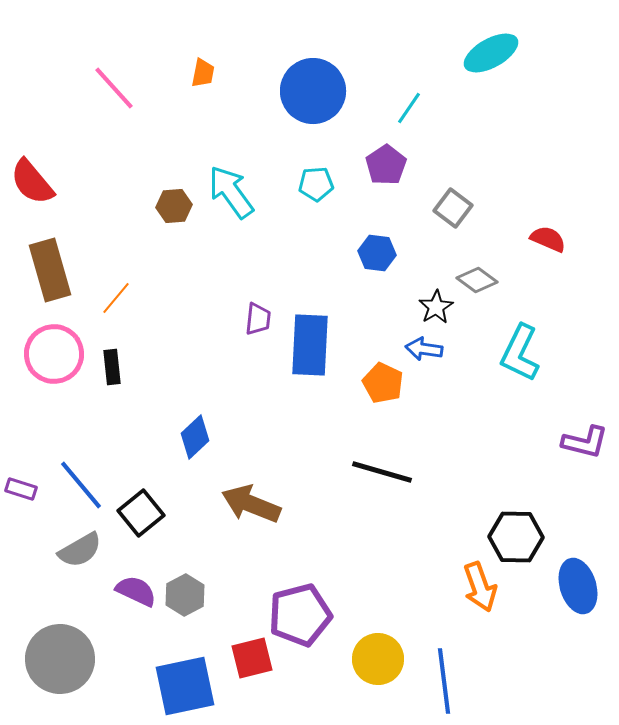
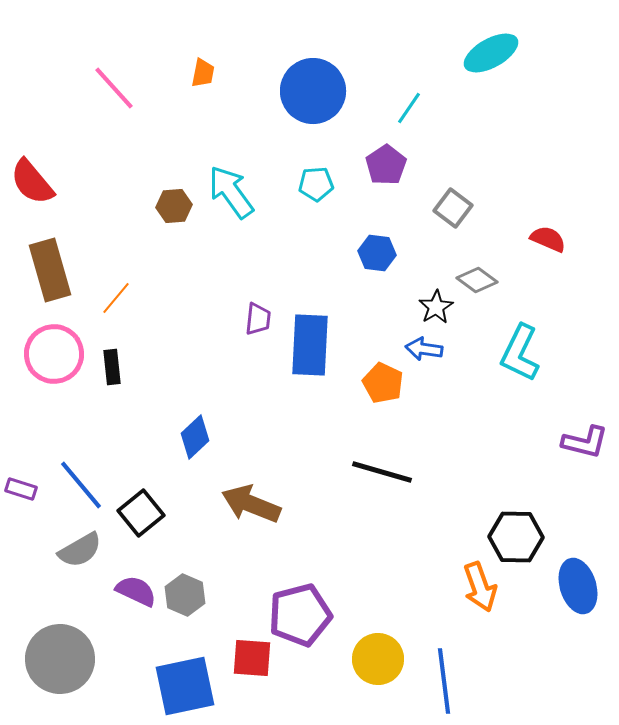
gray hexagon at (185, 595): rotated 9 degrees counterclockwise
red square at (252, 658): rotated 18 degrees clockwise
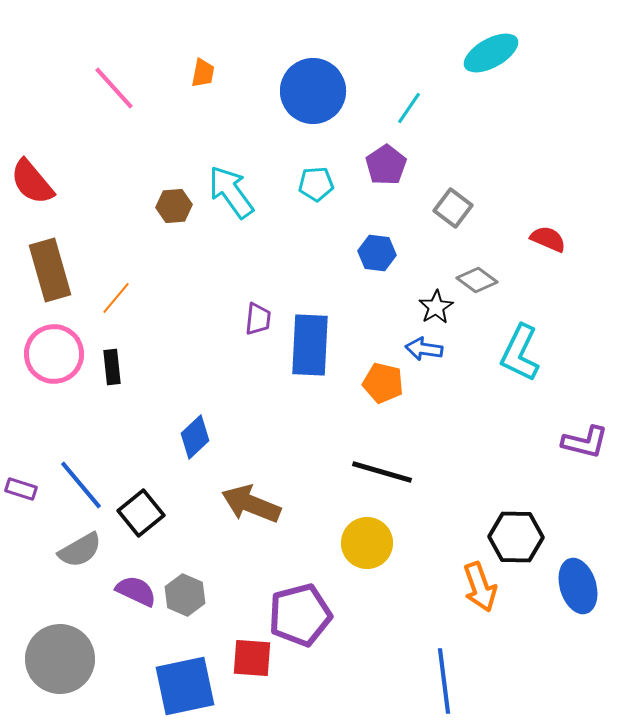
orange pentagon at (383, 383): rotated 12 degrees counterclockwise
yellow circle at (378, 659): moved 11 px left, 116 px up
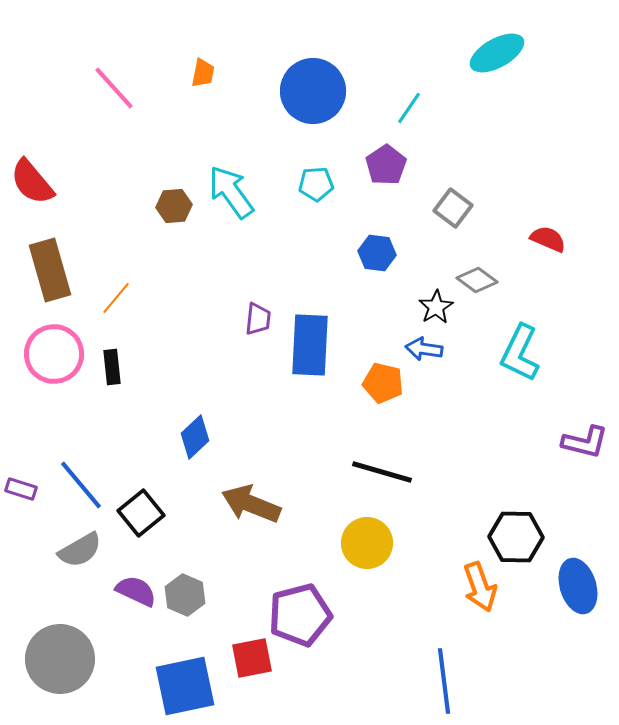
cyan ellipse at (491, 53): moved 6 px right
red square at (252, 658): rotated 15 degrees counterclockwise
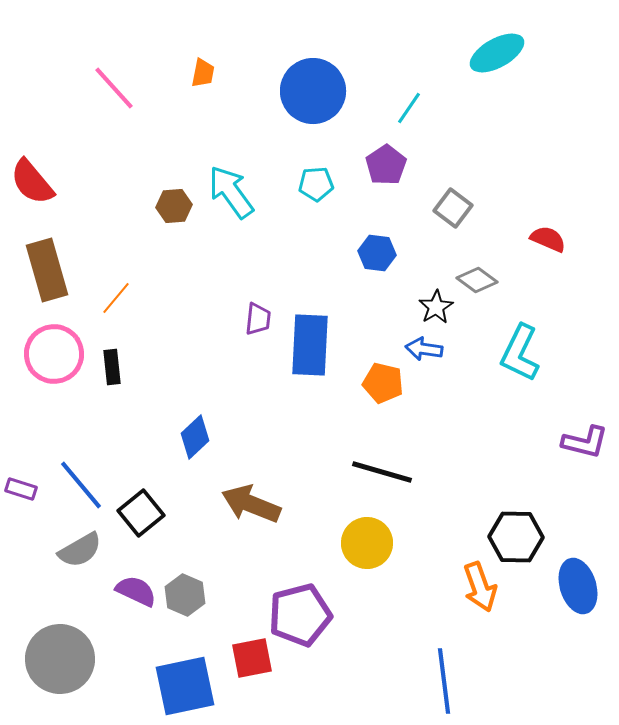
brown rectangle at (50, 270): moved 3 px left
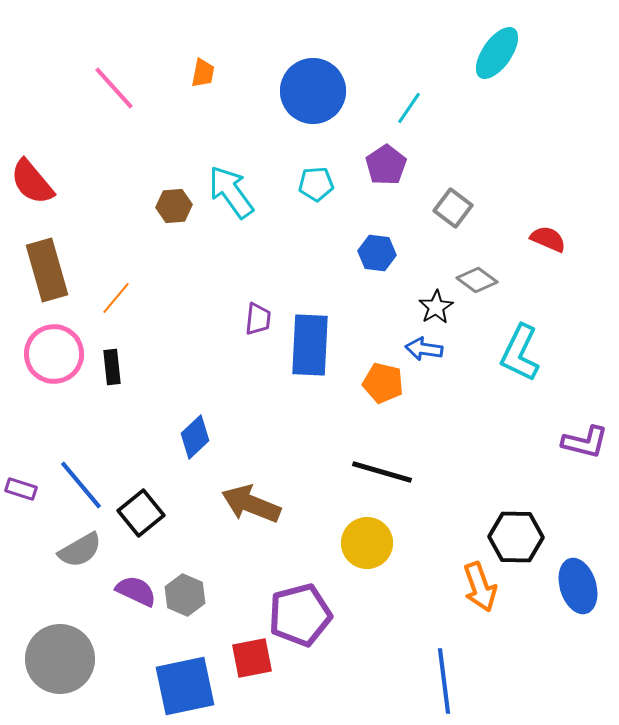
cyan ellipse at (497, 53): rotated 26 degrees counterclockwise
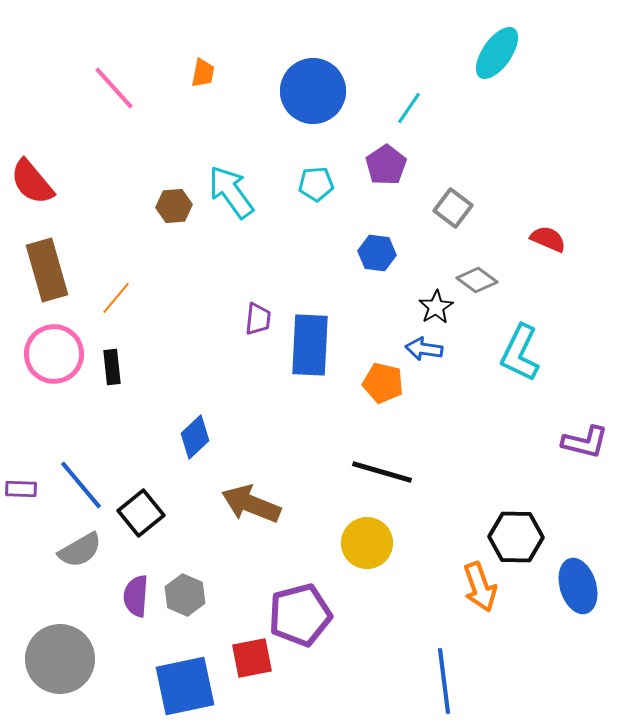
purple rectangle at (21, 489): rotated 16 degrees counterclockwise
purple semicircle at (136, 591): moved 5 px down; rotated 111 degrees counterclockwise
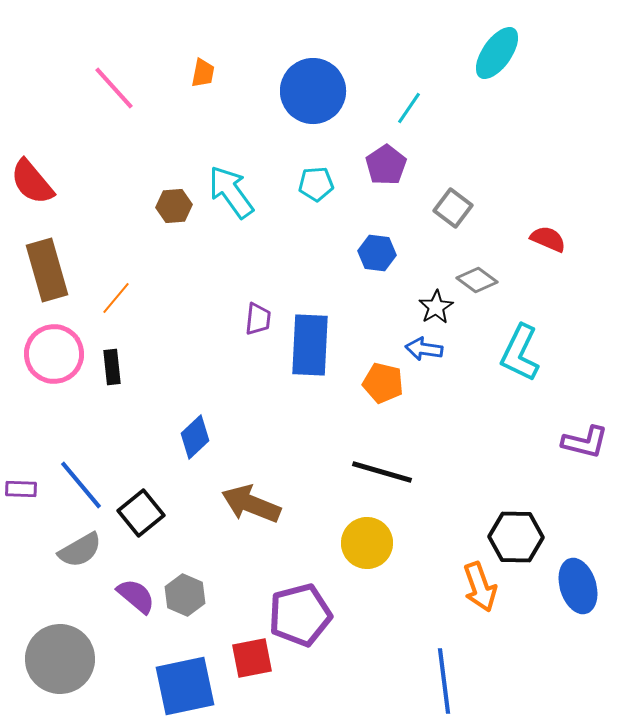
purple semicircle at (136, 596): rotated 126 degrees clockwise
